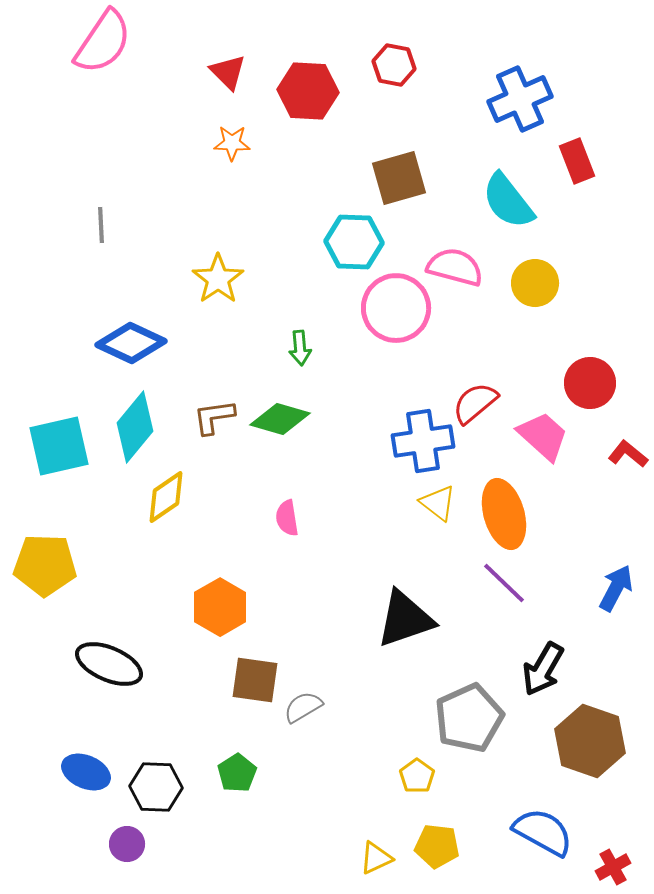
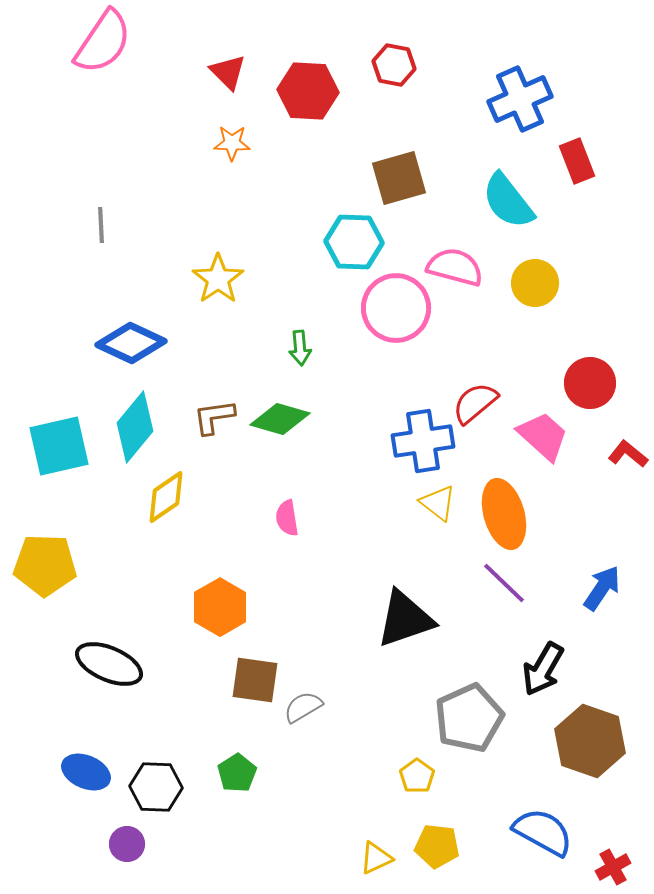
blue arrow at (616, 588): moved 14 px left; rotated 6 degrees clockwise
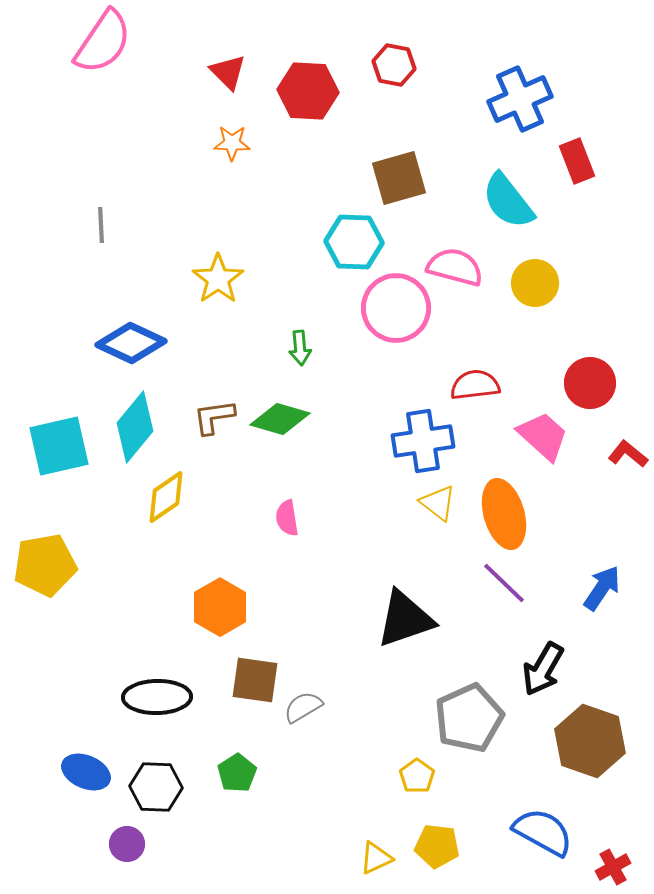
red semicircle at (475, 403): moved 18 px up; rotated 33 degrees clockwise
yellow pentagon at (45, 565): rotated 12 degrees counterclockwise
black ellipse at (109, 664): moved 48 px right, 33 px down; rotated 24 degrees counterclockwise
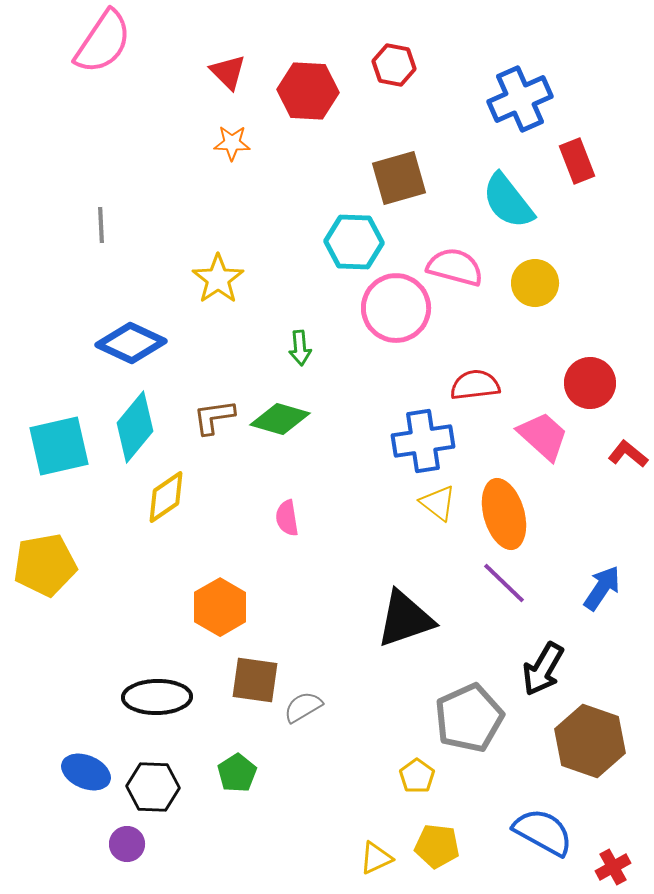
black hexagon at (156, 787): moved 3 px left
